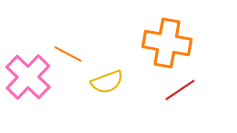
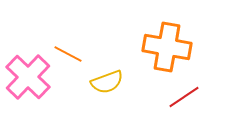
orange cross: moved 4 px down
red line: moved 4 px right, 7 px down
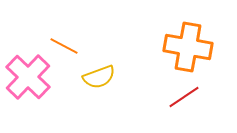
orange cross: moved 21 px right
orange line: moved 4 px left, 8 px up
yellow semicircle: moved 8 px left, 5 px up
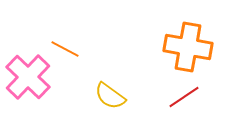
orange line: moved 1 px right, 3 px down
yellow semicircle: moved 11 px right, 19 px down; rotated 56 degrees clockwise
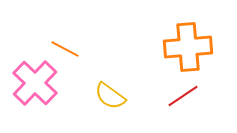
orange cross: rotated 15 degrees counterclockwise
pink cross: moved 7 px right, 6 px down
red line: moved 1 px left, 1 px up
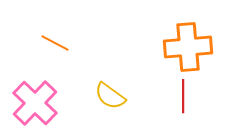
orange line: moved 10 px left, 6 px up
pink cross: moved 20 px down
red line: rotated 56 degrees counterclockwise
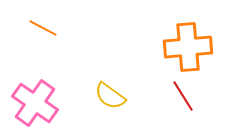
orange line: moved 12 px left, 15 px up
red line: rotated 32 degrees counterclockwise
pink cross: rotated 9 degrees counterclockwise
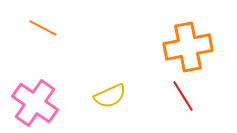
orange cross: rotated 6 degrees counterclockwise
yellow semicircle: rotated 60 degrees counterclockwise
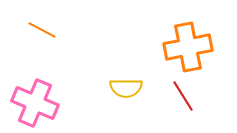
orange line: moved 1 px left, 2 px down
yellow semicircle: moved 16 px right, 8 px up; rotated 24 degrees clockwise
pink cross: rotated 12 degrees counterclockwise
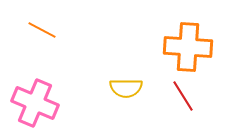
orange cross: rotated 15 degrees clockwise
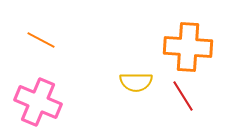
orange line: moved 1 px left, 10 px down
yellow semicircle: moved 10 px right, 6 px up
pink cross: moved 3 px right, 1 px up
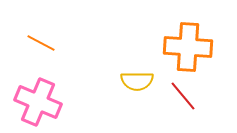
orange line: moved 3 px down
yellow semicircle: moved 1 px right, 1 px up
red line: rotated 8 degrees counterclockwise
